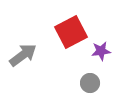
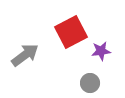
gray arrow: moved 2 px right
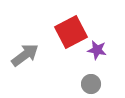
purple star: moved 4 px left, 1 px up; rotated 18 degrees clockwise
gray circle: moved 1 px right, 1 px down
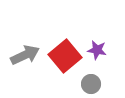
red square: moved 6 px left, 24 px down; rotated 12 degrees counterclockwise
gray arrow: rotated 12 degrees clockwise
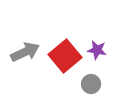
gray arrow: moved 3 px up
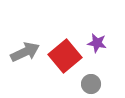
purple star: moved 7 px up
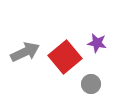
red square: moved 1 px down
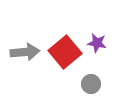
gray arrow: rotated 20 degrees clockwise
red square: moved 5 px up
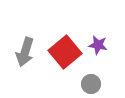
purple star: moved 1 px right, 2 px down
gray arrow: rotated 112 degrees clockwise
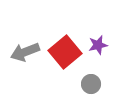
purple star: rotated 24 degrees counterclockwise
gray arrow: rotated 52 degrees clockwise
